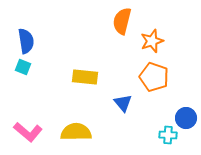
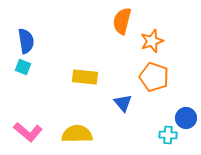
yellow semicircle: moved 1 px right, 2 px down
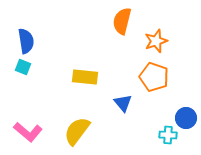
orange star: moved 4 px right
yellow semicircle: moved 3 px up; rotated 52 degrees counterclockwise
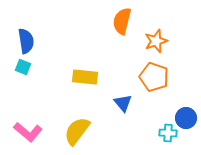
cyan cross: moved 2 px up
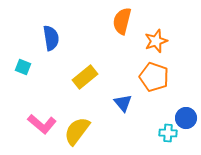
blue semicircle: moved 25 px right, 3 px up
yellow rectangle: rotated 45 degrees counterclockwise
pink L-shape: moved 14 px right, 8 px up
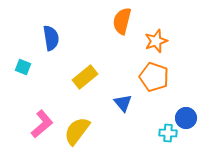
pink L-shape: rotated 80 degrees counterclockwise
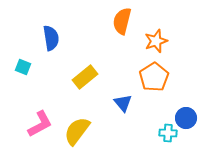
orange pentagon: rotated 20 degrees clockwise
pink L-shape: moved 2 px left; rotated 12 degrees clockwise
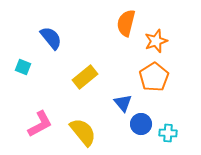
orange semicircle: moved 4 px right, 2 px down
blue semicircle: rotated 30 degrees counterclockwise
blue circle: moved 45 px left, 6 px down
yellow semicircle: moved 6 px right, 1 px down; rotated 104 degrees clockwise
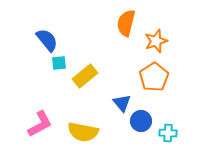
blue semicircle: moved 4 px left, 2 px down
cyan square: moved 36 px right, 4 px up; rotated 28 degrees counterclockwise
yellow rectangle: moved 1 px up
blue triangle: moved 1 px left
blue circle: moved 3 px up
yellow semicircle: rotated 140 degrees clockwise
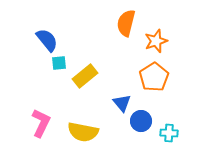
pink L-shape: moved 1 px right, 1 px up; rotated 36 degrees counterclockwise
cyan cross: moved 1 px right
